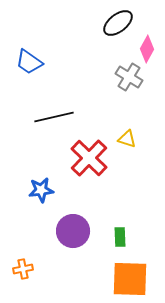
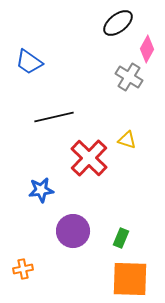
yellow triangle: moved 1 px down
green rectangle: moved 1 px right, 1 px down; rotated 24 degrees clockwise
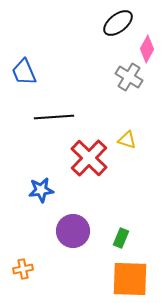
blue trapezoid: moved 5 px left, 10 px down; rotated 32 degrees clockwise
black line: rotated 9 degrees clockwise
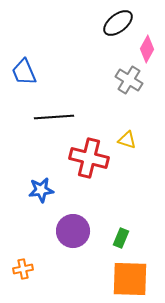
gray cross: moved 3 px down
red cross: rotated 30 degrees counterclockwise
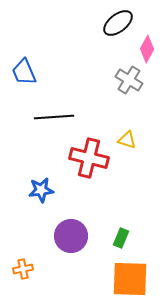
purple circle: moved 2 px left, 5 px down
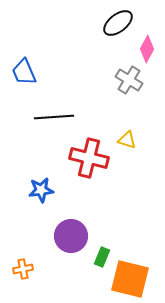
green rectangle: moved 19 px left, 19 px down
orange square: rotated 12 degrees clockwise
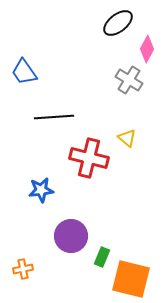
blue trapezoid: rotated 12 degrees counterclockwise
yellow triangle: moved 2 px up; rotated 24 degrees clockwise
orange square: moved 1 px right
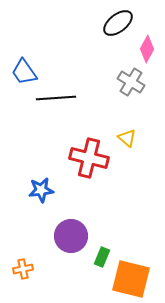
gray cross: moved 2 px right, 2 px down
black line: moved 2 px right, 19 px up
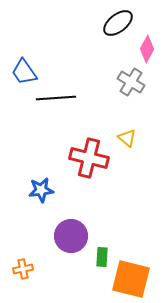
green rectangle: rotated 18 degrees counterclockwise
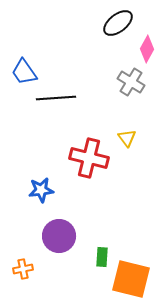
yellow triangle: rotated 12 degrees clockwise
purple circle: moved 12 px left
